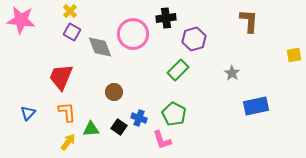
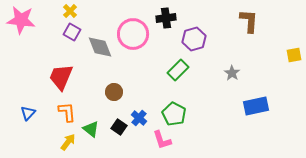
blue cross: rotated 21 degrees clockwise
green triangle: rotated 42 degrees clockwise
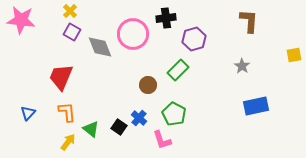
gray star: moved 10 px right, 7 px up
brown circle: moved 34 px right, 7 px up
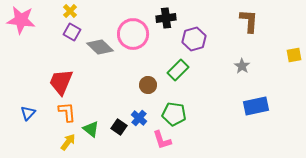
gray diamond: rotated 24 degrees counterclockwise
red trapezoid: moved 5 px down
green pentagon: rotated 20 degrees counterclockwise
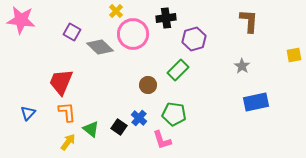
yellow cross: moved 46 px right
blue rectangle: moved 4 px up
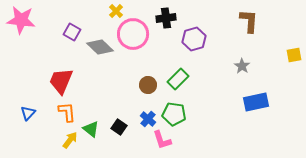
green rectangle: moved 9 px down
red trapezoid: moved 1 px up
blue cross: moved 9 px right, 1 px down
yellow arrow: moved 2 px right, 2 px up
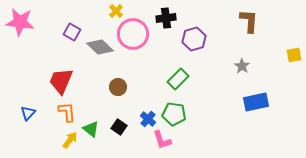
pink star: moved 1 px left, 2 px down
brown circle: moved 30 px left, 2 px down
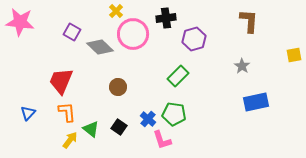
green rectangle: moved 3 px up
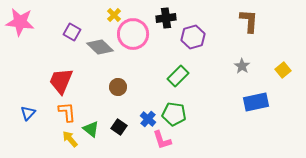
yellow cross: moved 2 px left, 4 px down
purple hexagon: moved 1 px left, 2 px up
yellow square: moved 11 px left, 15 px down; rotated 28 degrees counterclockwise
yellow arrow: moved 1 px up; rotated 78 degrees counterclockwise
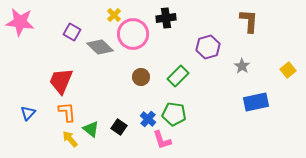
purple hexagon: moved 15 px right, 10 px down
yellow square: moved 5 px right
brown circle: moved 23 px right, 10 px up
